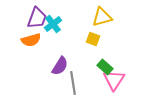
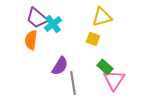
purple trapezoid: rotated 110 degrees clockwise
orange semicircle: rotated 114 degrees clockwise
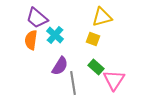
cyan cross: moved 2 px right, 11 px down; rotated 12 degrees counterclockwise
green rectangle: moved 9 px left
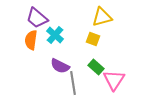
purple semicircle: rotated 84 degrees clockwise
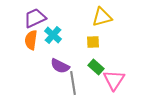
purple trapezoid: moved 2 px left; rotated 115 degrees clockwise
cyan cross: moved 2 px left
yellow square: moved 3 px down; rotated 24 degrees counterclockwise
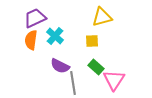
cyan cross: moved 2 px right, 1 px down
yellow square: moved 1 px left, 1 px up
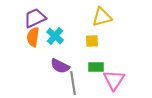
orange semicircle: moved 2 px right, 3 px up
green rectangle: rotated 42 degrees counterclockwise
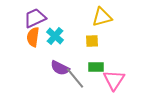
purple semicircle: moved 2 px down
gray line: moved 2 px right, 5 px up; rotated 30 degrees counterclockwise
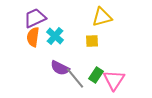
green rectangle: moved 8 px down; rotated 56 degrees counterclockwise
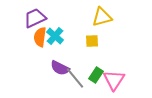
orange semicircle: moved 7 px right
